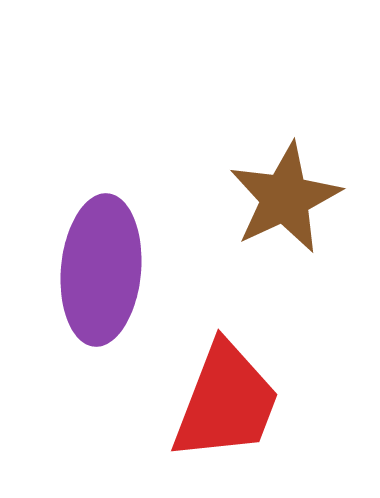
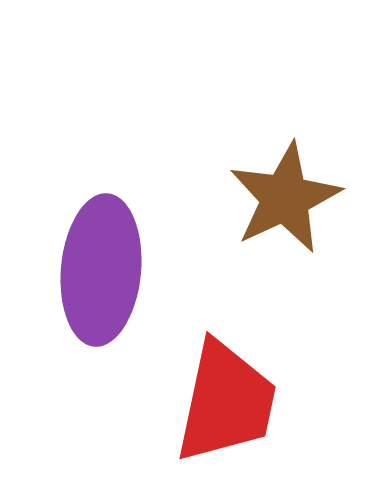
red trapezoid: rotated 9 degrees counterclockwise
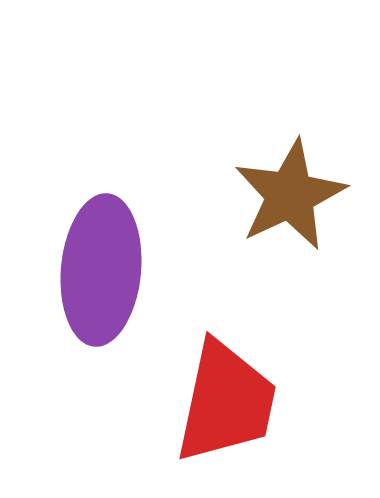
brown star: moved 5 px right, 3 px up
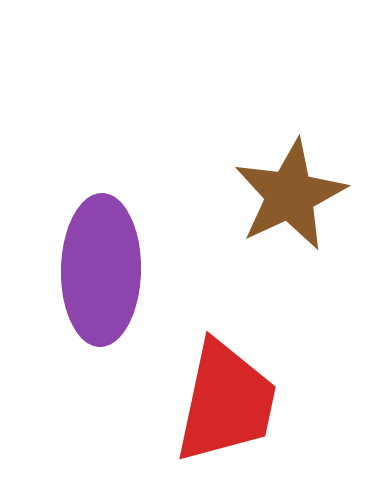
purple ellipse: rotated 4 degrees counterclockwise
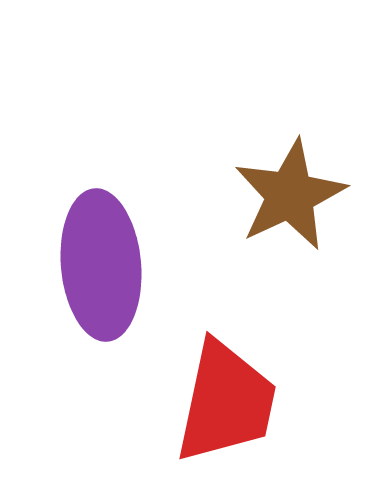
purple ellipse: moved 5 px up; rotated 6 degrees counterclockwise
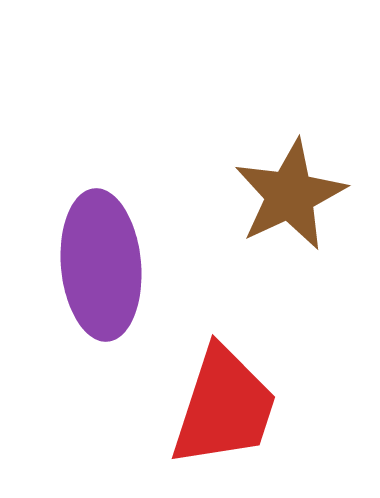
red trapezoid: moved 2 px left, 5 px down; rotated 6 degrees clockwise
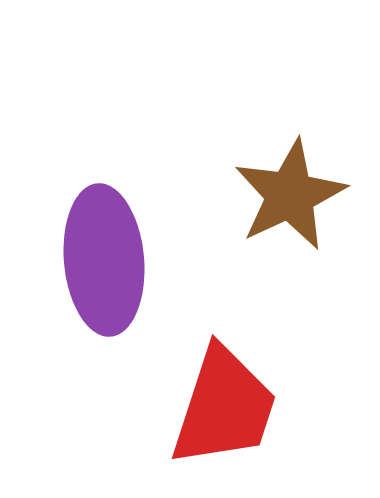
purple ellipse: moved 3 px right, 5 px up
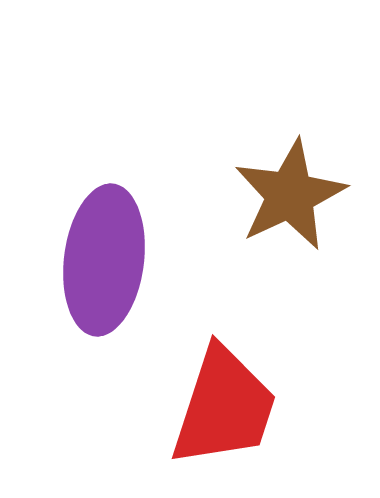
purple ellipse: rotated 12 degrees clockwise
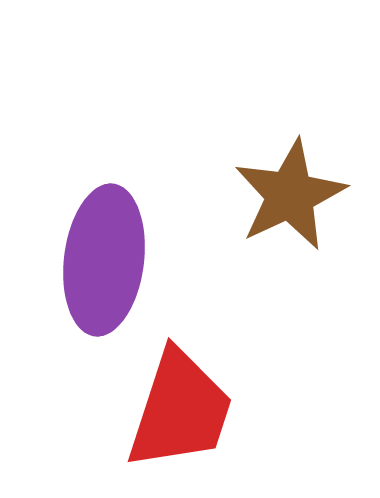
red trapezoid: moved 44 px left, 3 px down
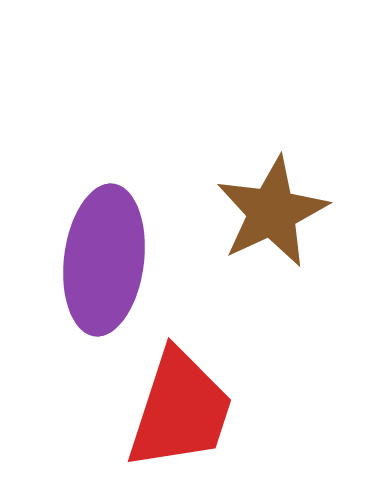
brown star: moved 18 px left, 17 px down
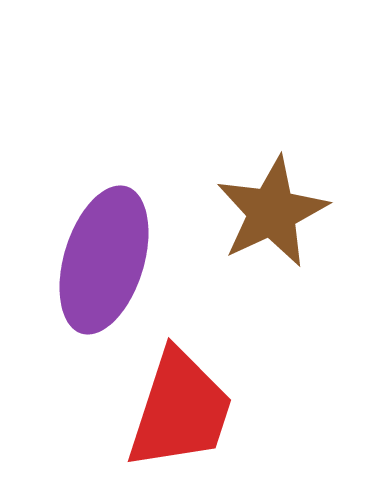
purple ellipse: rotated 10 degrees clockwise
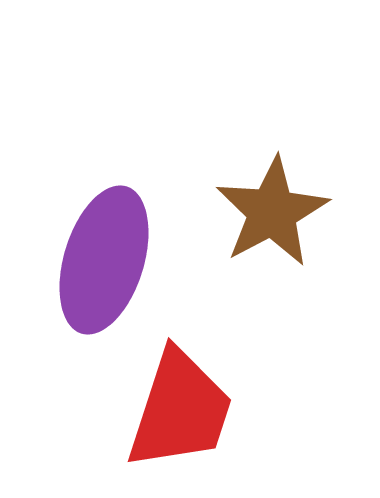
brown star: rotated 3 degrees counterclockwise
